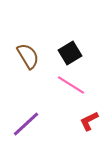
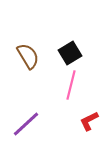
pink line: rotated 72 degrees clockwise
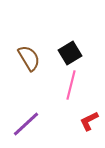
brown semicircle: moved 1 px right, 2 px down
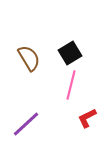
red L-shape: moved 2 px left, 3 px up
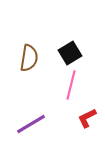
brown semicircle: rotated 40 degrees clockwise
purple line: moved 5 px right; rotated 12 degrees clockwise
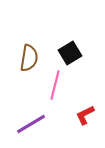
pink line: moved 16 px left
red L-shape: moved 2 px left, 3 px up
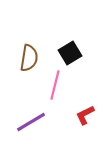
purple line: moved 2 px up
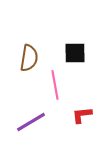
black square: moved 5 px right; rotated 30 degrees clockwise
pink line: rotated 24 degrees counterclockwise
red L-shape: moved 3 px left; rotated 20 degrees clockwise
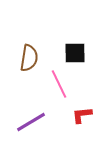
pink line: moved 4 px right, 1 px up; rotated 16 degrees counterclockwise
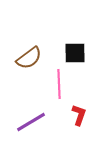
brown semicircle: rotated 44 degrees clockwise
pink line: rotated 24 degrees clockwise
red L-shape: moved 3 px left; rotated 115 degrees clockwise
